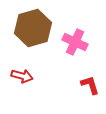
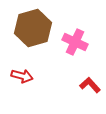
red L-shape: rotated 25 degrees counterclockwise
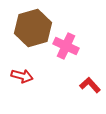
pink cross: moved 9 px left, 4 px down
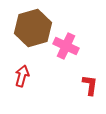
red arrow: rotated 90 degrees counterclockwise
red L-shape: rotated 50 degrees clockwise
